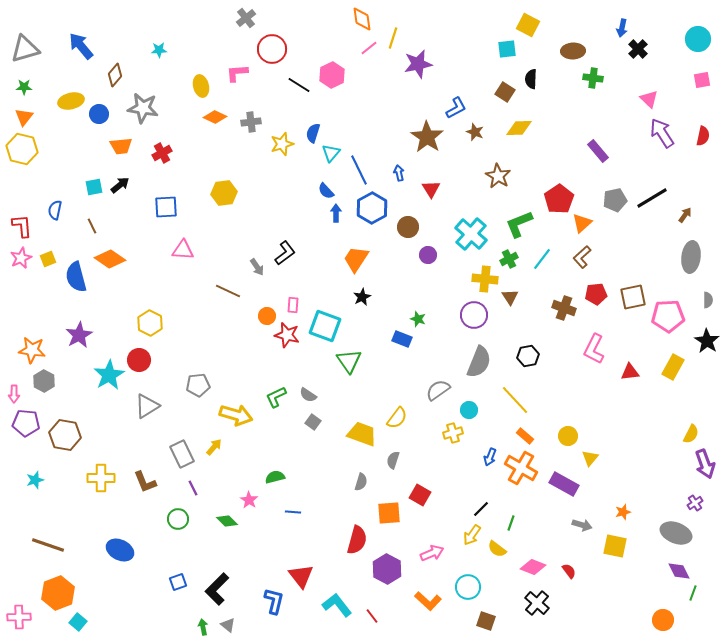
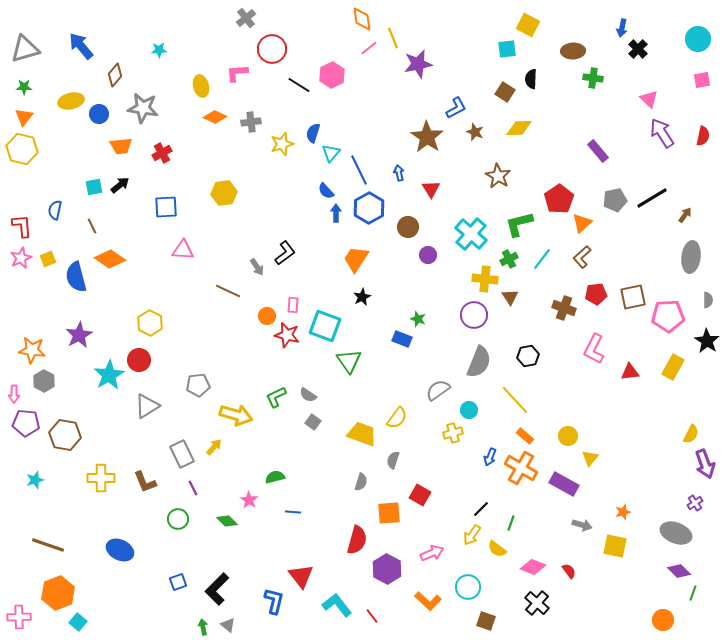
yellow line at (393, 38): rotated 40 degrees counterclockwise
blue hexagon at (372, 208): moved 3 px left
green L-shape at (519, 224): rotated 8 degrees clockwise
purple diamond at (679, 571): rotated 20 degrees counterclockwise
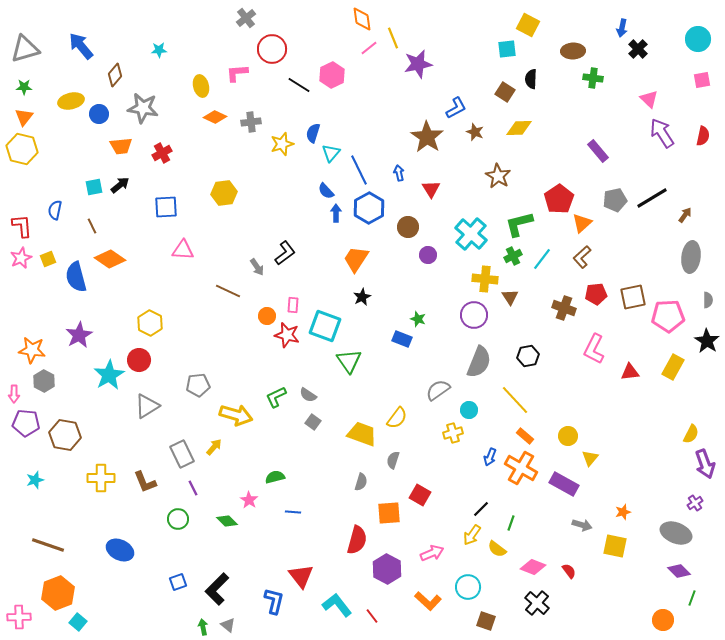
green cross at (509, 259): moved 4 px right, 3 px up
green line at (693, 593): moved 1 px left, 5 px down
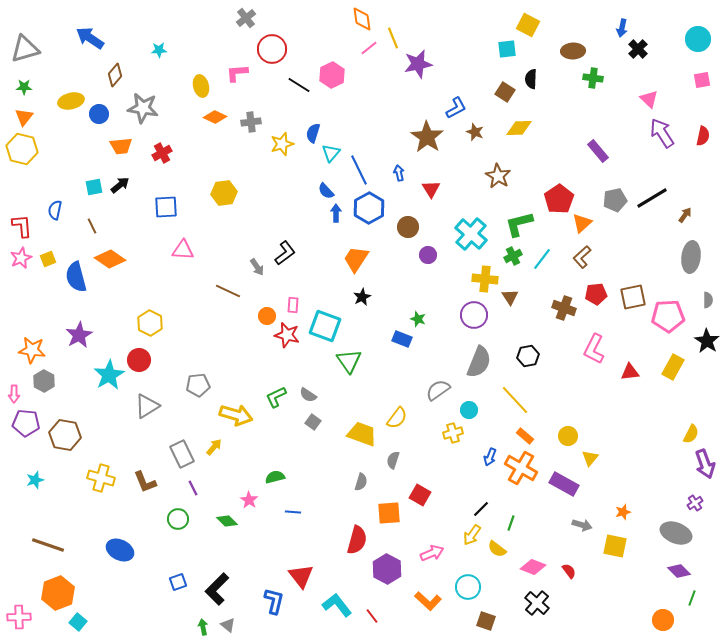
blue arrow at (81, 46): moved 9 px right, 8 px up; rotated 16 degrees counterclockwise
yellow cross at (101, 478): rotated 16 degrees clockwise
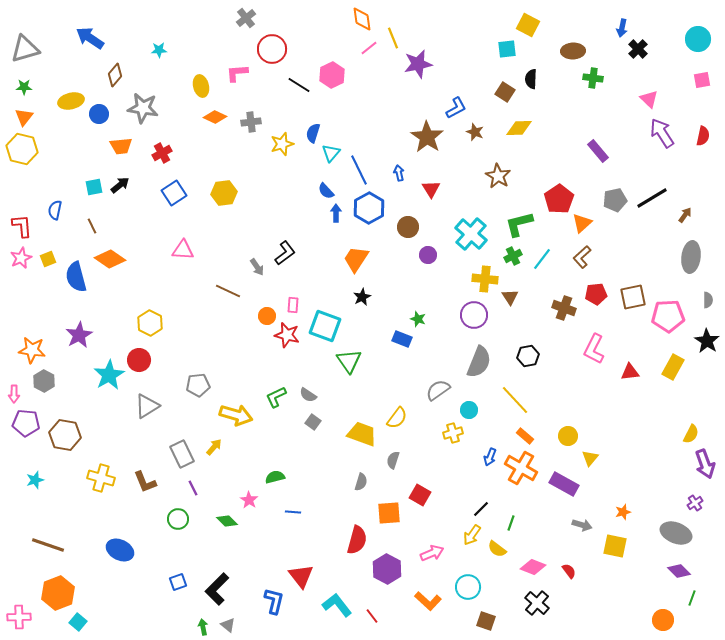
blue square at (166, 207): moved 8 px right, 14 px up; rotated 30 degrees counterclockwise
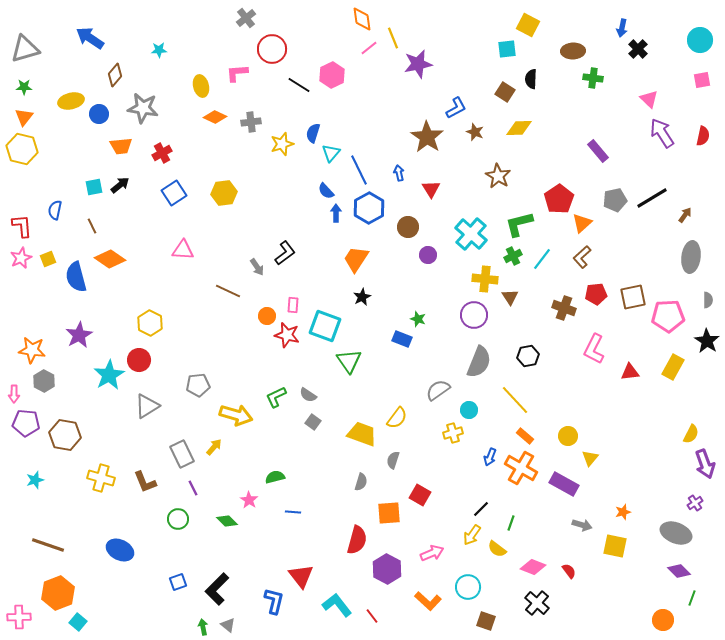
cyan circle at (698, 39): moved 2 px right, 1 px down
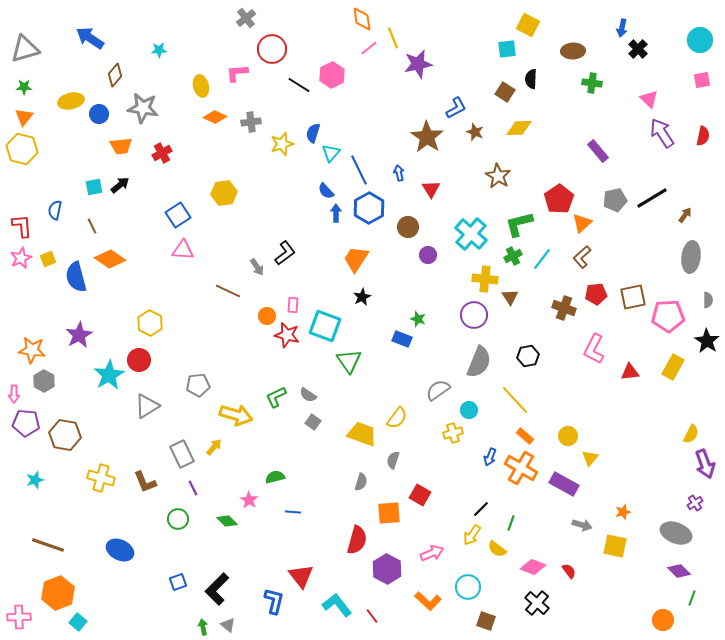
green cross at (593, 78): moved 1 px left, 5 px down
blue square at (174, 193): moved 4 px right, 22 px down
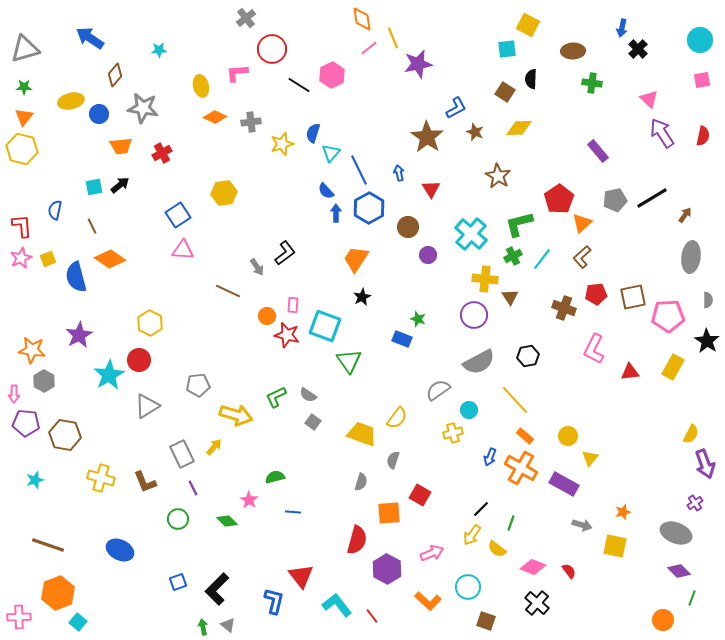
gray semicircle at (479, 362): rotated 40 degrees clockwise
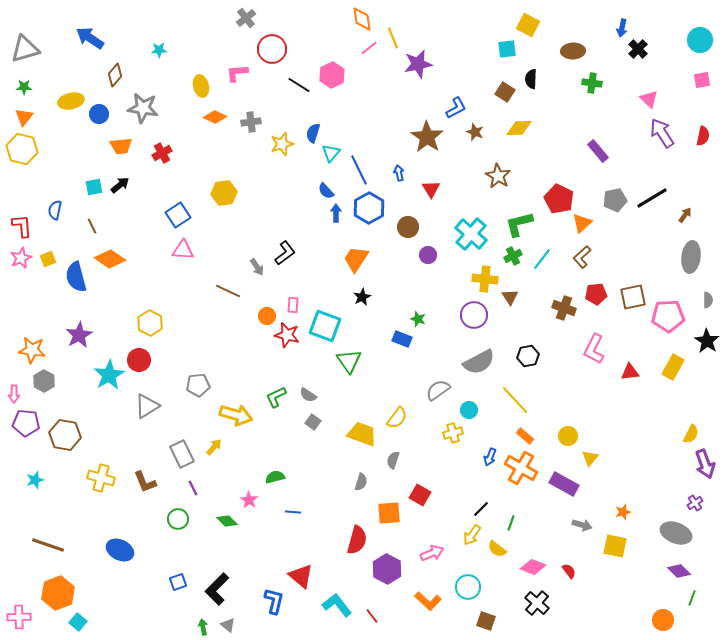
red pentagon at (559, 199): rotated 12 degrees counterclockwise
red triangle at (301, 576): rotated 12 degrees counterclockwise
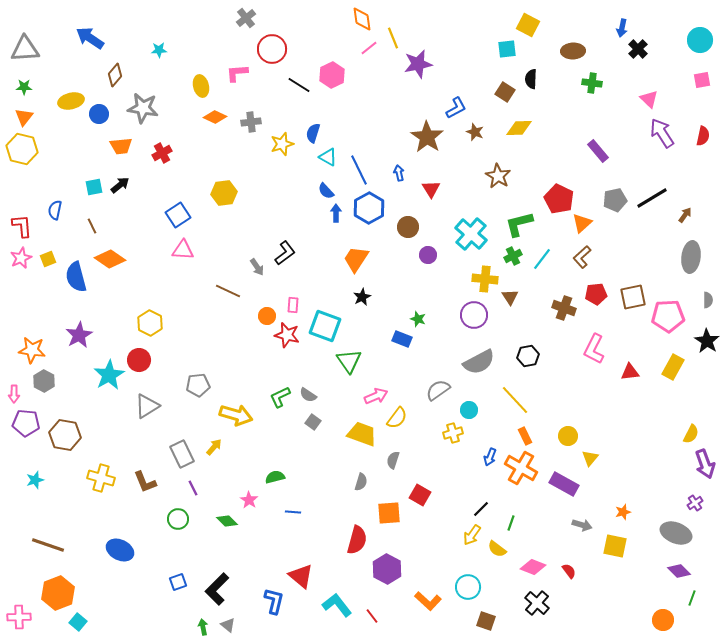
gray triangle at (25, 49): rotated 12 degrees clockwise
cyan triangle at (331, 153): moved 3 px left, 4 px down; rotated 42 degrees counterclockwise
green L-shape at (276, 397): moved 4 px right
orange rectangle at (525, 436): rotated 24 degrees clockwise
pink arrow at (432, 553): moved 56 px left, 157 px up
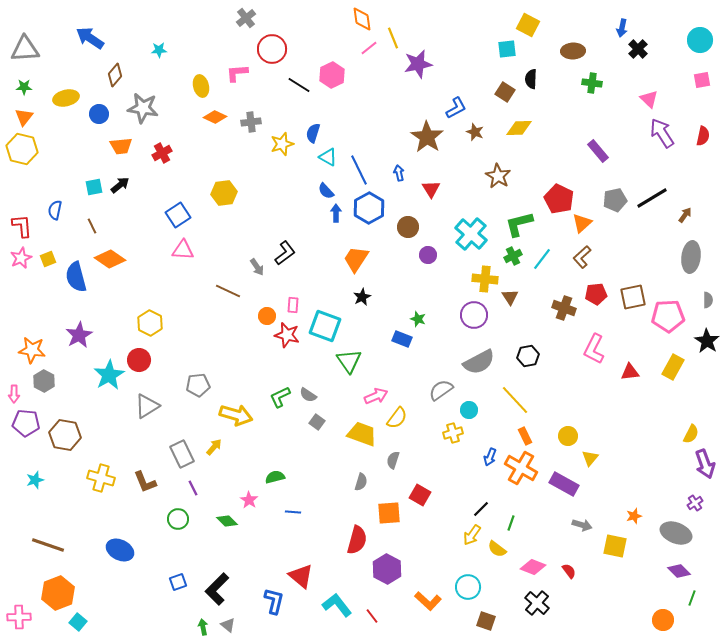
yellow ellipse at (71, 101): moved 5 px left, 3 px up
gray semicircle at (438, 390): moved 3 px right
gray square at (313, 422): moved 4 px right
orange star at (623, 512): moved 11 px right, 4 px down
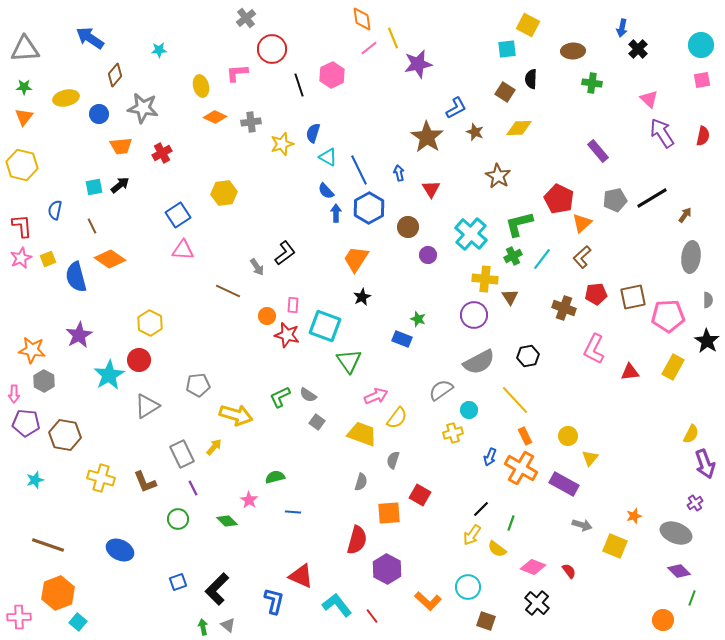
cyan circle at (700, 40): moved 1 px right, 5 px down
black line at (299, 85): rotated 40 degrees clockwise
yellow hexagon at (22, 149): moved 16 px down
yellow square at (615, 546): rotated 10 degrees clockwise
red triangle at (301, 576): rotated 16 degrees counterclockwise
